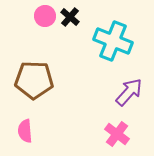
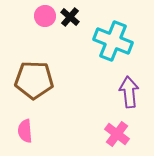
purple arrow: rotated 48 degrees counterclockwise
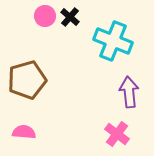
brown pentagon: moved 7 px left; rotated 18 degrees counterclockwise
pink semicircle: moved 1 px left, 1 px down; rotated 100 degrees clockwise
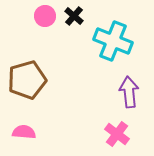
black cross: moved 4 px right, 1 px up
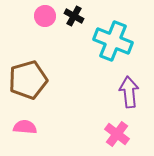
black cross: rotated 12 degrees counterclockwise
brown pentagon: moved 1 px right
pink semicircle: moved 1 px right, 5 px up
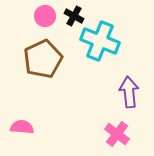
cyan cross: moved 13 px left
brown pentagon: moved 15 px right, 21 px up; rotated 9 degrees counterclockwise
pink semicircle: moved 3 px left
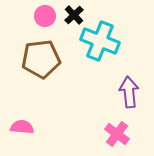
black cross: moved 1 px up; rotated 18 degrees clockwise
brown pentagon: moved 2 px left; rotated 18 degrees clockwise
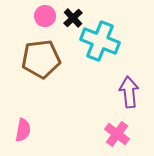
black cross: moved 1 px left, 3 px down
pink semicircle: moved 1 px right, 3 px down; rotated 95 degrees clockwise
